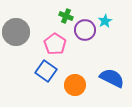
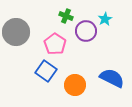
cyan star: moved 2 px up
purple circle: moved 1 px right, 1 px down
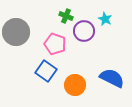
cyan star: rotated 16 degrees counterclockwise
purple circle: moved 2 px left
pink pentagon: rotated 15 degrees counterclockwise
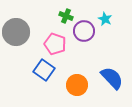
blue square: moved 2 px left, 1 px up
blue semicircle: rotated 20 degrees clockwise
orange circle: moved 2 px right
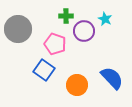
green cross: rotated 24 degrees counterclockwise
gray circle: moved 2 px right, 3 px up
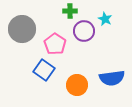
green cross: moved 4 px right, 5 px up
gray circle: moved 4 px right
pink pentagon: rotated 15 degrees clockwise
blue semicircle: rotated 125 degrees clockwise
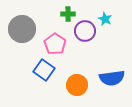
green cross: moved 2 px left, 3 px down
purple circle: moved 1 px right
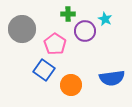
orange circle: moved 6 px left
